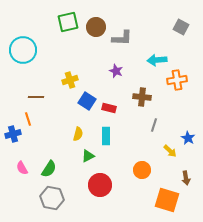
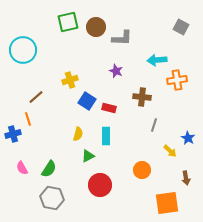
brown line: rotated 42 degrees counterclockwise
orange square: moved 3 px down; rotated 25 degrees counterclockwise
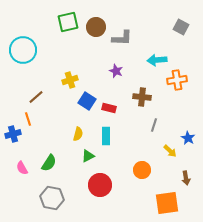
green semicircle: moved 6 px up
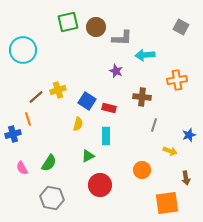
cyan arrow: moved 12 px left, 5 px up
yellow cross: moved 12 px left, 10 px down
yellow semicircle: moved 10 px up
blue star: moved 1 px right, 3 px up; rotated 24 degrees clockwise
yellow arrow: rotated 24 degrees counterclockwise
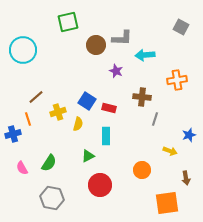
brown circle: moved 18 px down
yellow cross: moved 22 px down
gray line: moved 1 px right, 6 px up
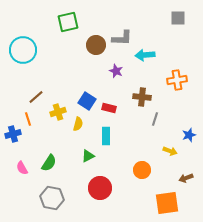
gray square: moved 3 px left, 9 px up; rotated 28 degrees counterclockwise
brown arrow: rotated 80 degrees clockwise
red circle: moved 3 px down
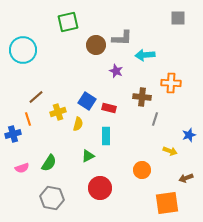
orange cross: moved 6 px left, 3 px down; rotated 12 degrees clockwise
pink semicircle: rotated 80 degrees counterclockwise
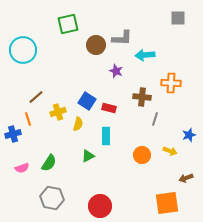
green square: moved 2 px down
orange circle: moved 15 px up
red circle: moved 18 px down
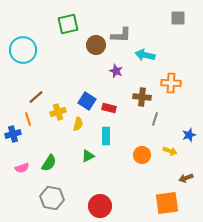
gray L-shape: moved 1 px left, 3 px up
cyan arrow: rotated 18 degrees clockwise
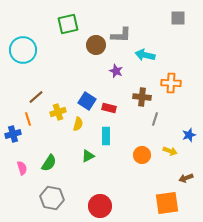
pink semicircle: rotated 88 degrees counterclockwise
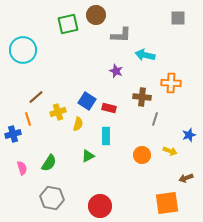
brown circle: moved 30 px up
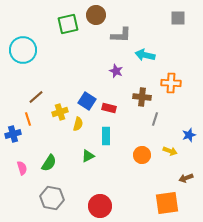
yellow cross: moved 2 px right
